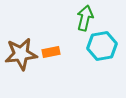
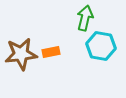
cyan hexagon: moved 1 px left; rotated 20 degrees clockwise
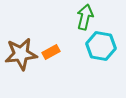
green arrow: moved 1 px up
orange rectangle: rotated 18 degrees counterclockwise
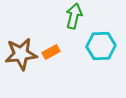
green arrow: moved 11 px left, 1 px up
cyan hexagon: rotated 12 degrees counterclockwise
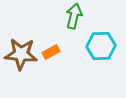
brown star: rotated 12 degrees clockwise
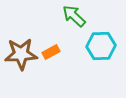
green arrow: rotated 60 degrees counterclockwise
brown star: rotated 8 degrees counterclockwise
